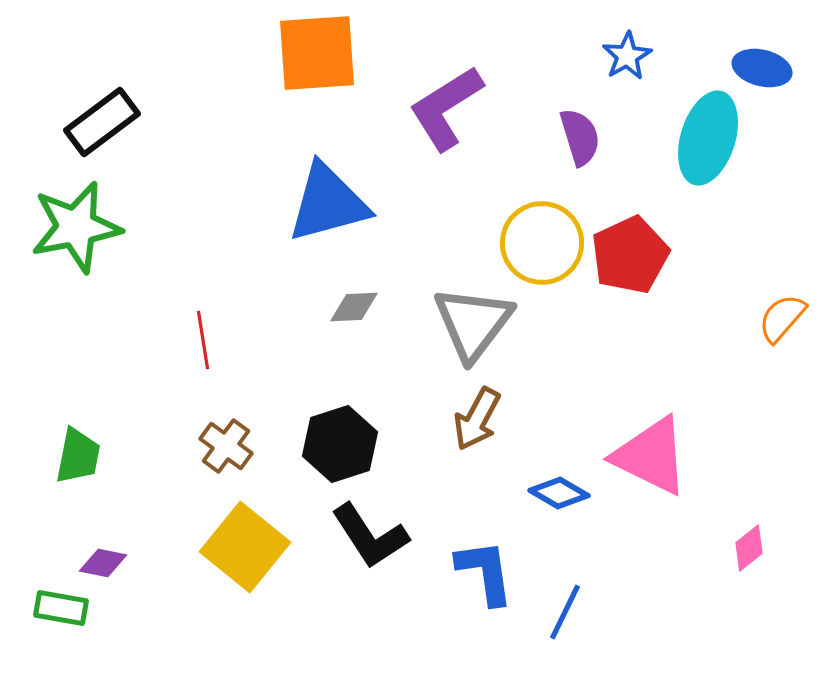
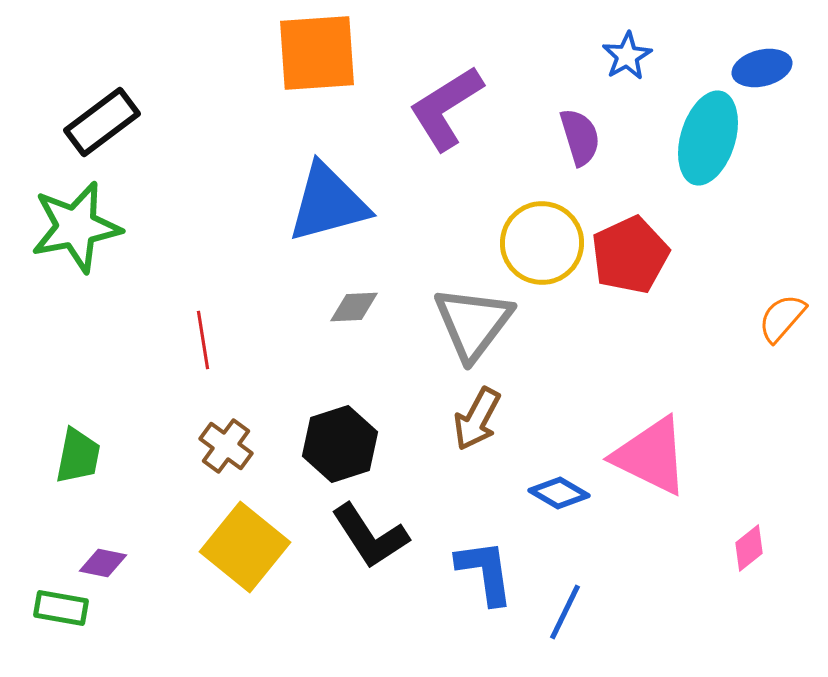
blue ellipse: rotated 28 degrees counterclockwise
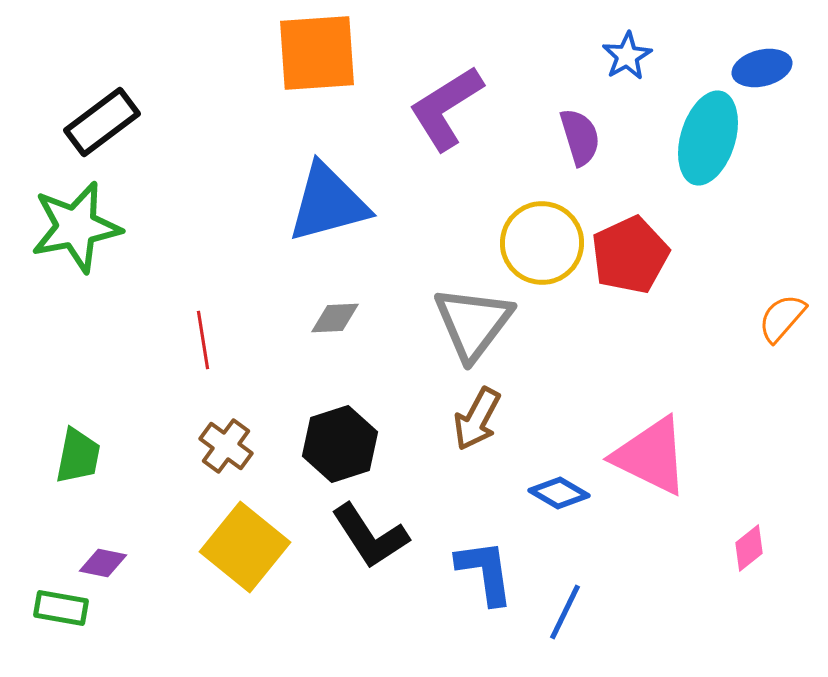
gray diamond: moved 19 px left, 11 px down
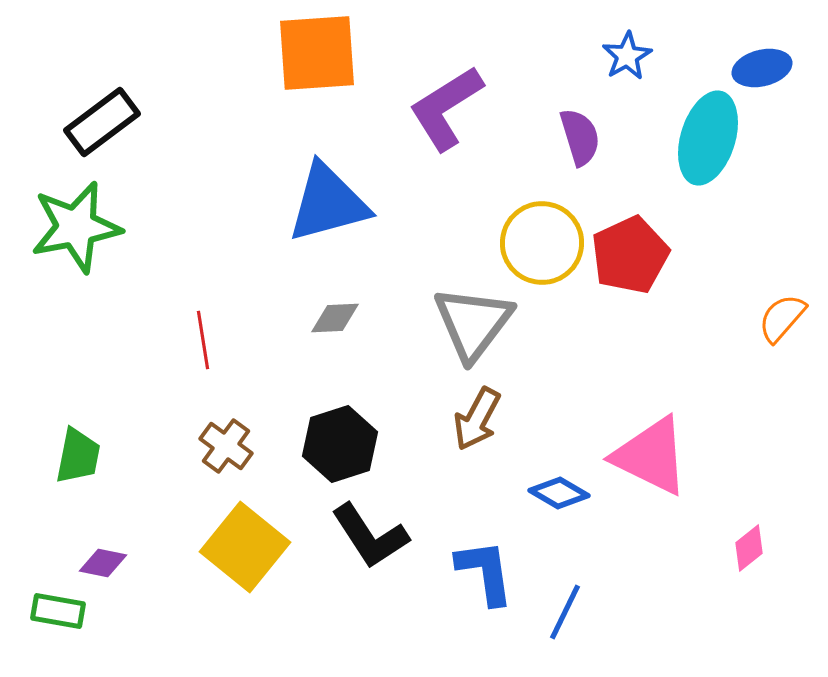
green rectangle: moved 3 px left, 3 px down
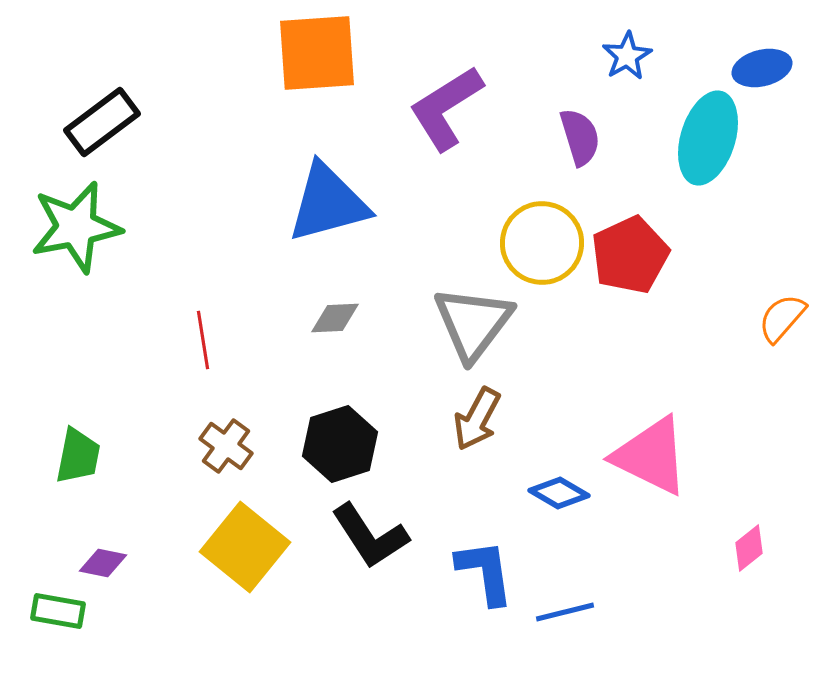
blue line: rotated 50 degrees clockwise
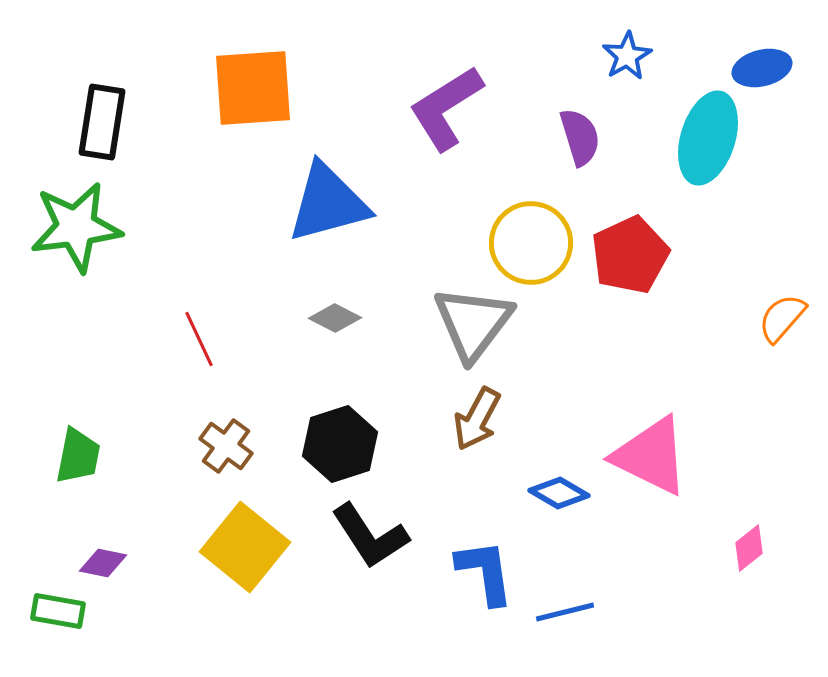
orange square: moved 64 px left, 35 px down
black rectangle: rotated 44 degrees counterclockwise
green star: rotated 4 degrees clockwise
yellow circle: moved 11 px left
gray diamond: rotated 30 degrees clockwise
red line: moved 4 px left, 1 px up; rotated 16 degrees counterclockwise
